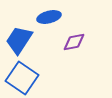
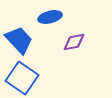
blue ellipse: moved 1 px right
blue trapezoid: rotated 104 degrees clockwise
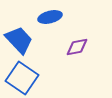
purple diamond: moved 3 px right, 5 px down
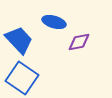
blue ellipse: moved 4 px right, 5 px down; rotated 30 degrees clockwise
purple diamond: moved 2 px right, 5 px up
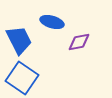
blue ellipse: moved 2 px left
blue trapezoid: rotated 16 degrees clockwise
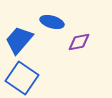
blue trapezoid: rotated 112 degrees counterclockwise
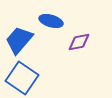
blue ellipse: moved 1 px left, 1 px up
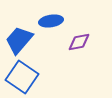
blue ellipse: rotated 25 degrees counterclockwise
blue square: moved 1 px up
